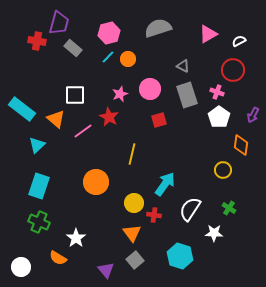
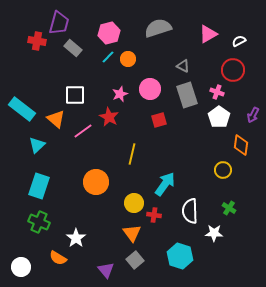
white semicircle at (190, 209): moved 2 px down; rotated 35 degrees counterclockwise
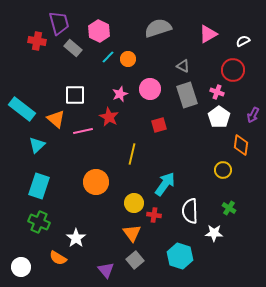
purple trapezoid at (59, 23): rotated 30 degrees counterclockwise
pink hexagon at (109, 33): moved 10 px left, 2 px up; rotated 20 degrees counterclockwise
white semicircle at (239, 41): moved 4 px right
red square at (159, 120): moved 5 px down
pink line at (83, 131): rotated 24 degrees clockwise
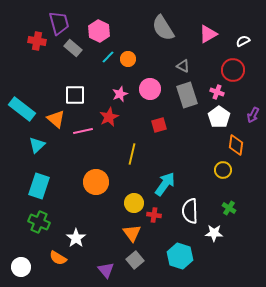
gray semicircle at (158, 28): moved 5 px right; rotated 104 degrees counterclockwise
red star at (109, 117): rotated 18 degrees clockwise
orange diamond at (241, 145): moved 5 px left
